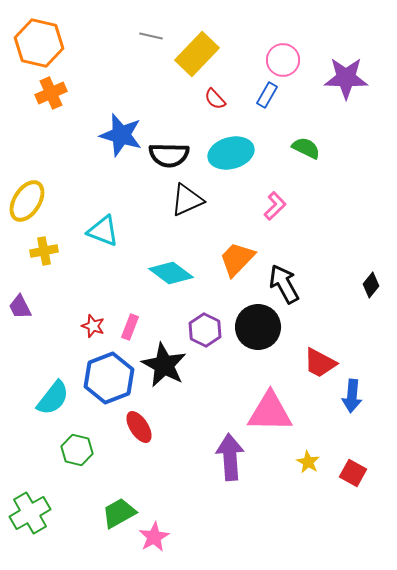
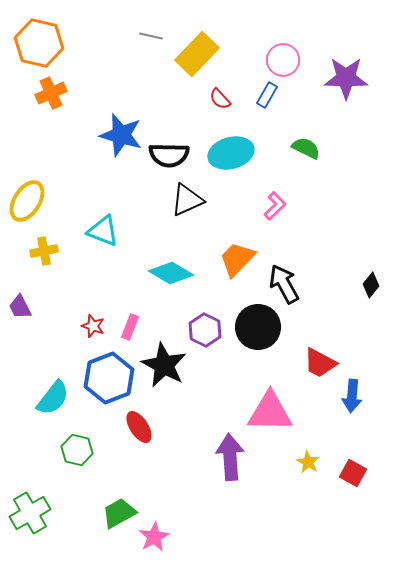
red semicircle: moved 5 px right
cyan diamond: rotated 6 degrees counterclockwise
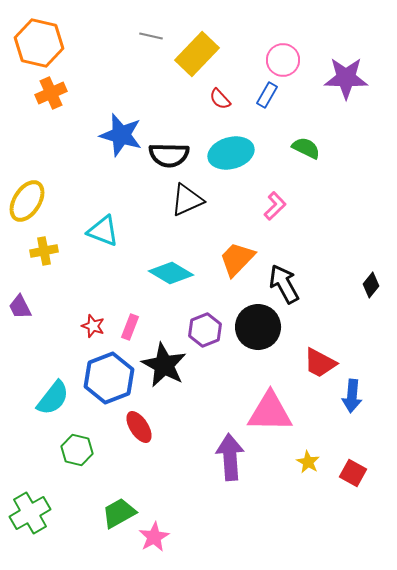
purple hexagon: rotated 12 degrees clockwise
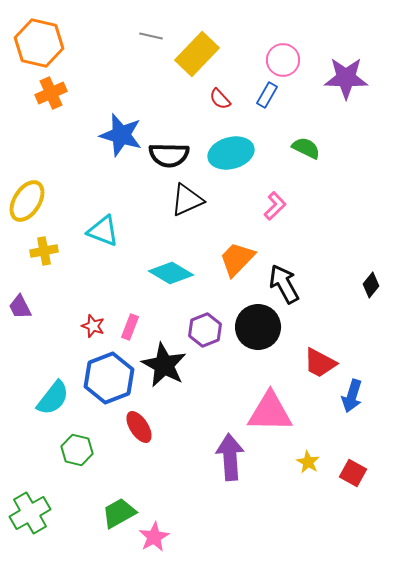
blue arrow: rotated 12 degrees clockwise
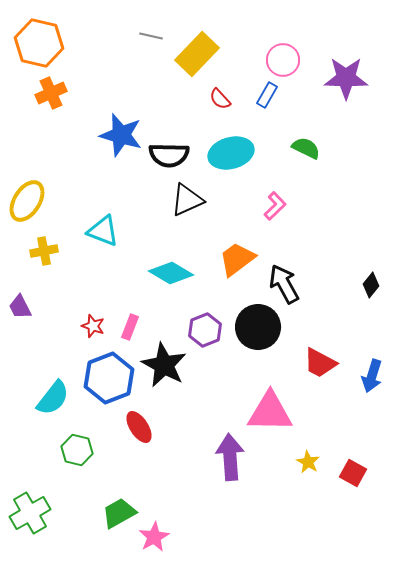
orange trapezoid: rotated 9 degrees clockwise
blue arrow: moved 20 px right, 20 px up
